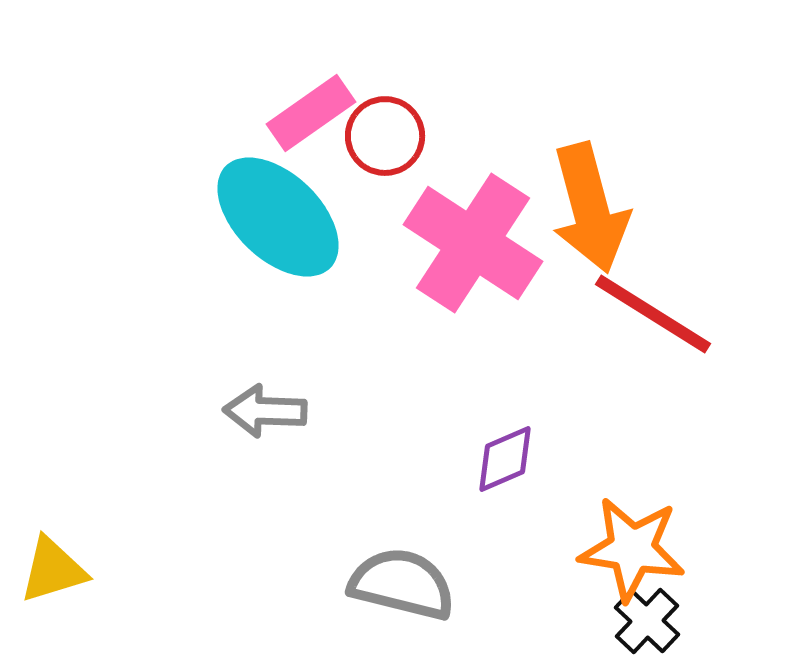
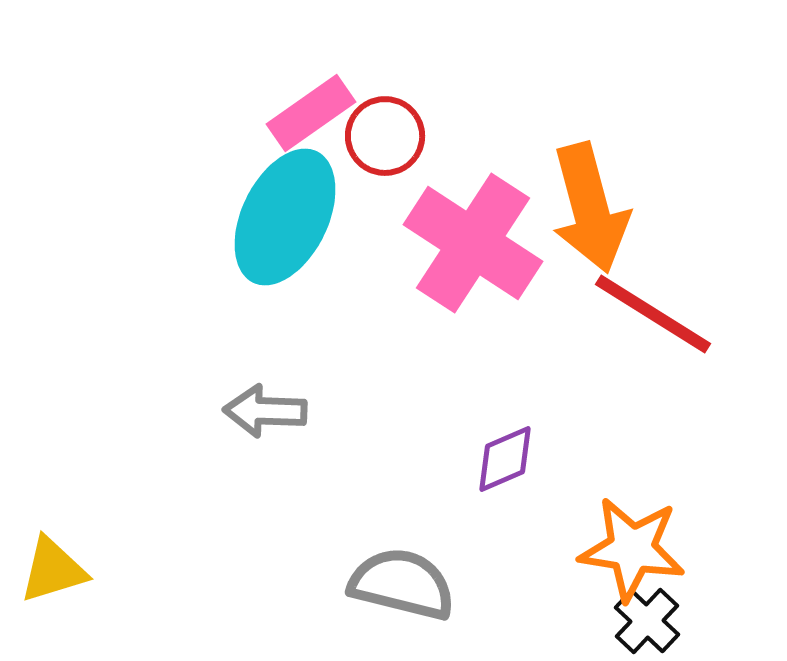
cyan ellipse: moved 7 px right; rotated 72 degrees clockwise
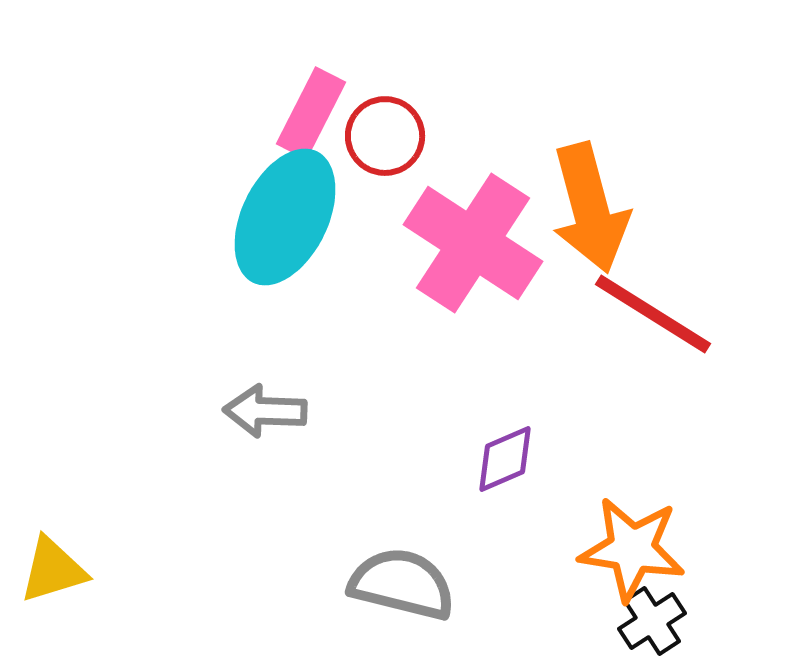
pink rectangle: rotated 28 degrees counterclockwise
black cross: moved 5 px right; rotated 14 degrees clockwise
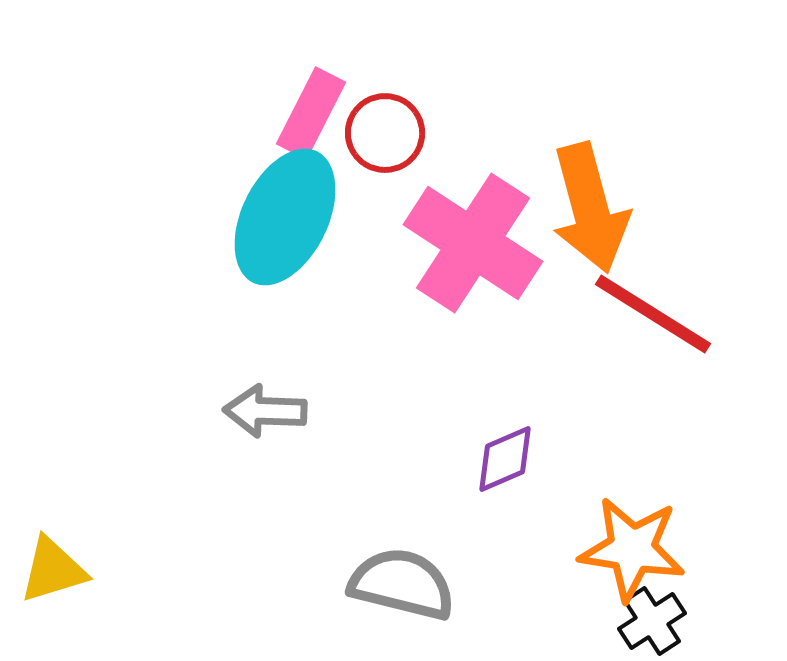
red circle: moved 3 px up
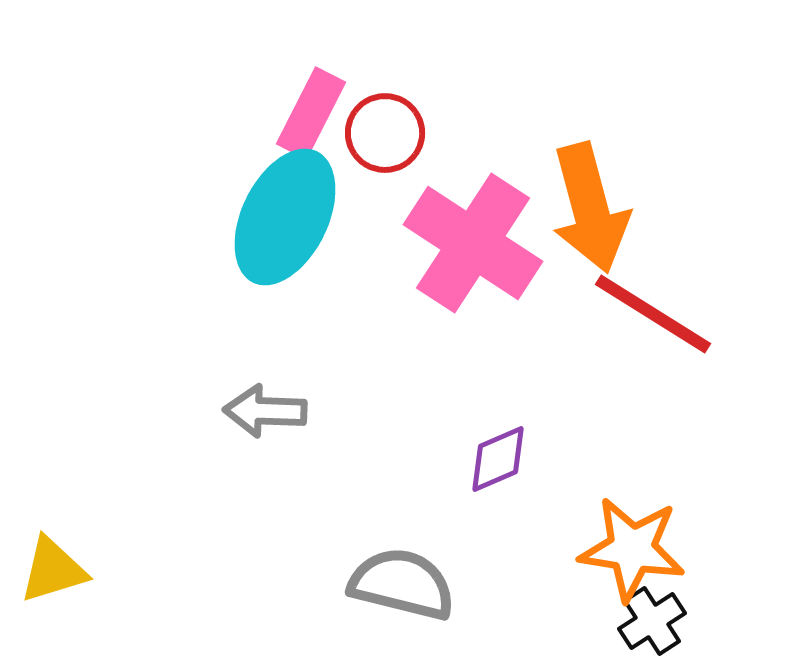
purple diamond: moved 7 px left
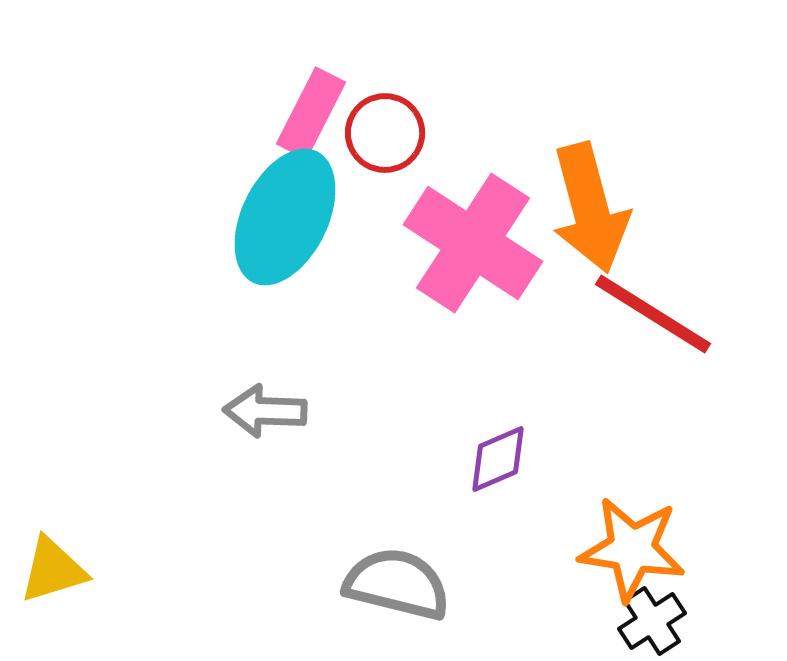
gray semicircle: moved 5 px left
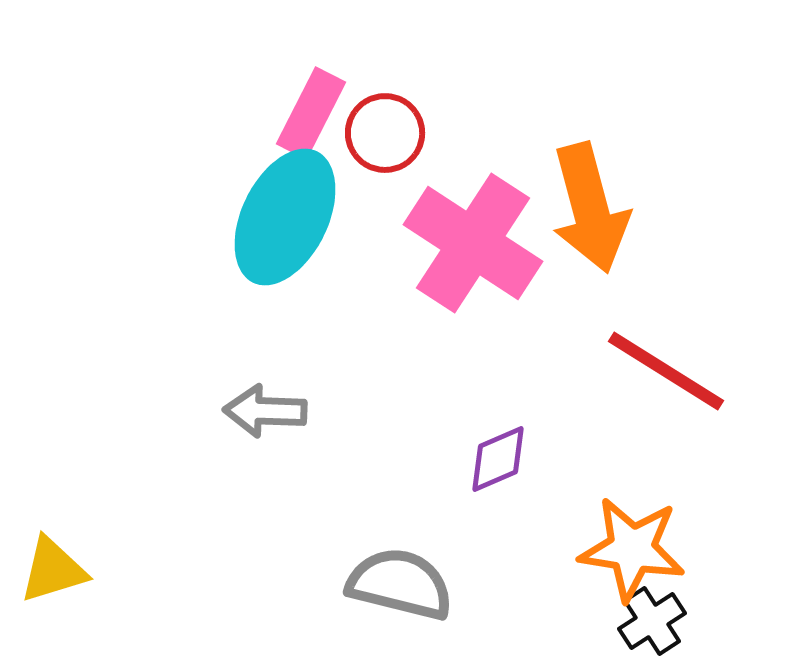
red line: moved 13 px right, 57 px down
gray semicircle: moved 3 px right
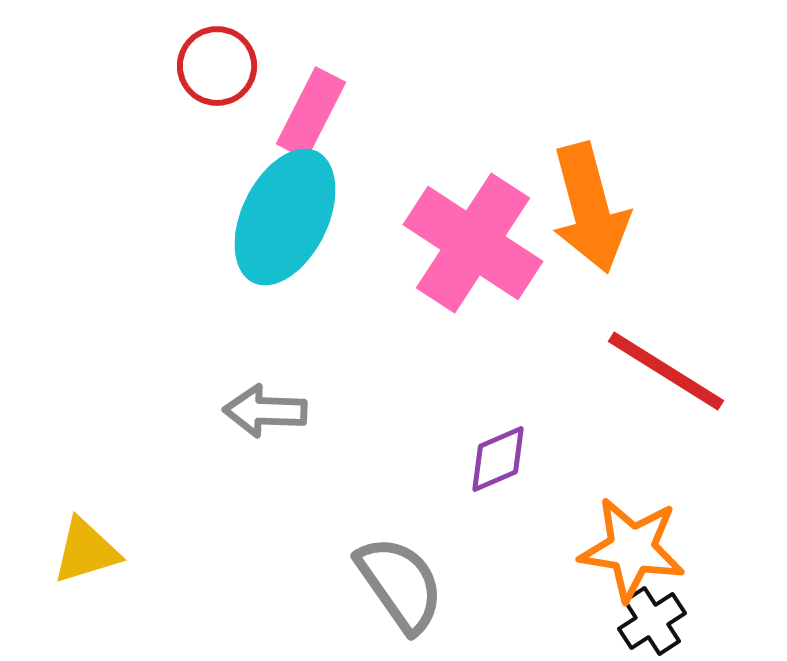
red circle: moved 168 px left, 67 px up
yellow triangle: moved 33 px right, 19 px up
gray semicircle: rotated 41 degrees clockwise
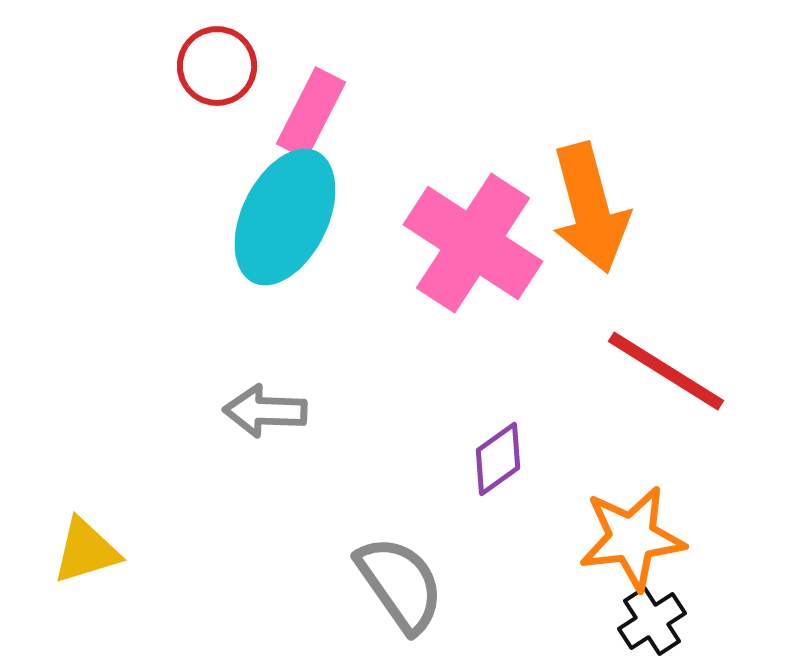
purple diamond: rotated 12 degrees counterclockwise
orange star: moved 11 px up; rotated 16 degrees counterclockwise
